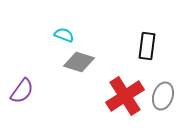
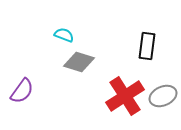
gray ellipse: rotated 48 degrees clockwise
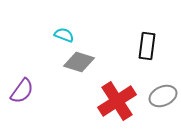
red cross: moved 8 px left, 5 px down
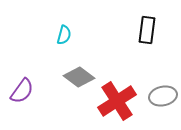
cyan semicircle: rotated 84 degrees clockwise
black rectangle: moved 16 px up
gray diamond: moved 15 px down; rotated 20 degrees clockwise
gray ellipse: rotated 12 degrees clockwise
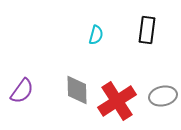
cyan semicircle: moved 32 px right
gray diamond: moved 2 px left, 13 px down; rotated 52 degrees clockwise
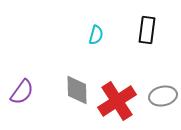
purple semicircle: moved 1 px down
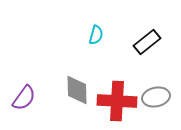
black rectangle: moved 12 px down; rotated 44 degrees clockwise
purple semicircle: moved 2 px right, 6 px down
gray ellipse: moved 7 px left, 1 px down
red cross: rotated 36 degrees clockwise
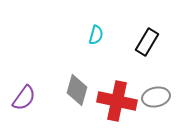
black rectangle: rotated 20 degrees counterclockwise
gray diamond: rotated 16 degrees clockwise
red cross: rotated 9 degrees clockwise
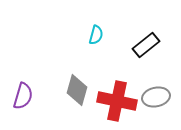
black rectangle: moved 1 px left, 3 px down; rotated 20 degrees clockwise
purple semicircle: moved 1 px left, 2 px up; rotated 20 degrees counterclockwise
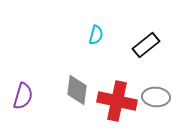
gray diamond: rotated 8 degrees counterclockwise
gray ellipse: rotated 16 degrees clockwise
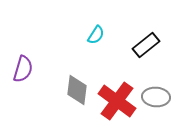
cyan semicircle: rotated 18 degrees clockwise
purple semicircle: moved 27 px up
red cross: rotated 24 degrees clockwise
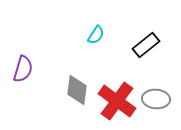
gray ellipse: moved 2 px down
